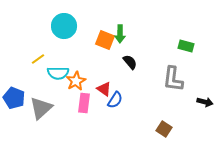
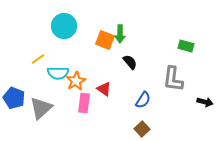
blue semicircle: moved 28 px right
brown square: moved 22 px left; rotated 14 degrees clockwise
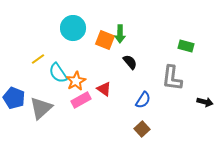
cyan circle: moved 9 px right, 2 px down
cyan semicircle: rotated 55 degrees clockwise
gray L-shape: moved 1 px left, 1 px up
pink rectangle: moved 3 px left, 3 px up; rotated 54 degrees clockwise
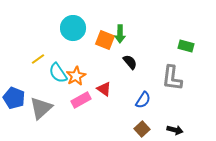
orange star: moved 5 px up
black arrow: moved 30 px left, 28 px down
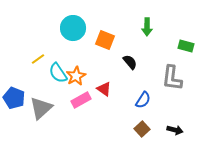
green arrow: moved 27 px right, 7 px up
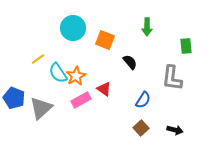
green rectangle: rotated 70 degrees clockwise
brown square: moved 1 px left, 1 px up
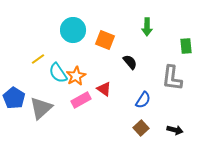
cyan circle: moved 2 px down
blue pentagon: rotated 10 degrees clockwise
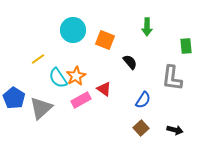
cyan semicircle: moved 5 px down
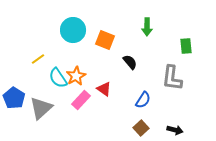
pink rectangle: rotated 18 degrees counterclockwise
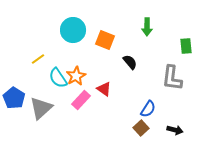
blue semicircle: moved 5 px right, 9 px down
